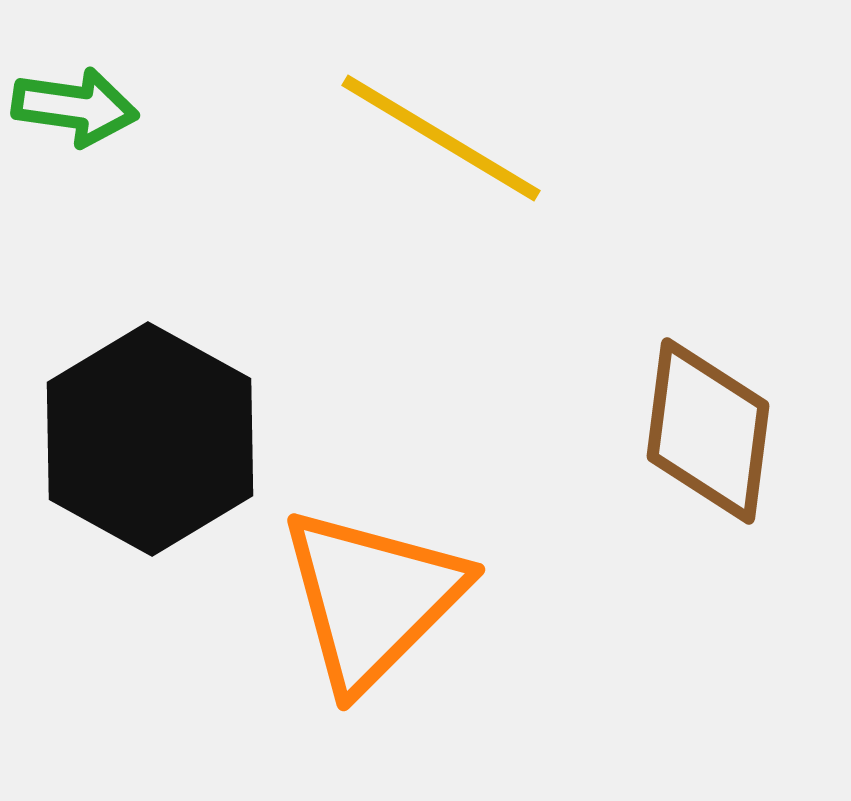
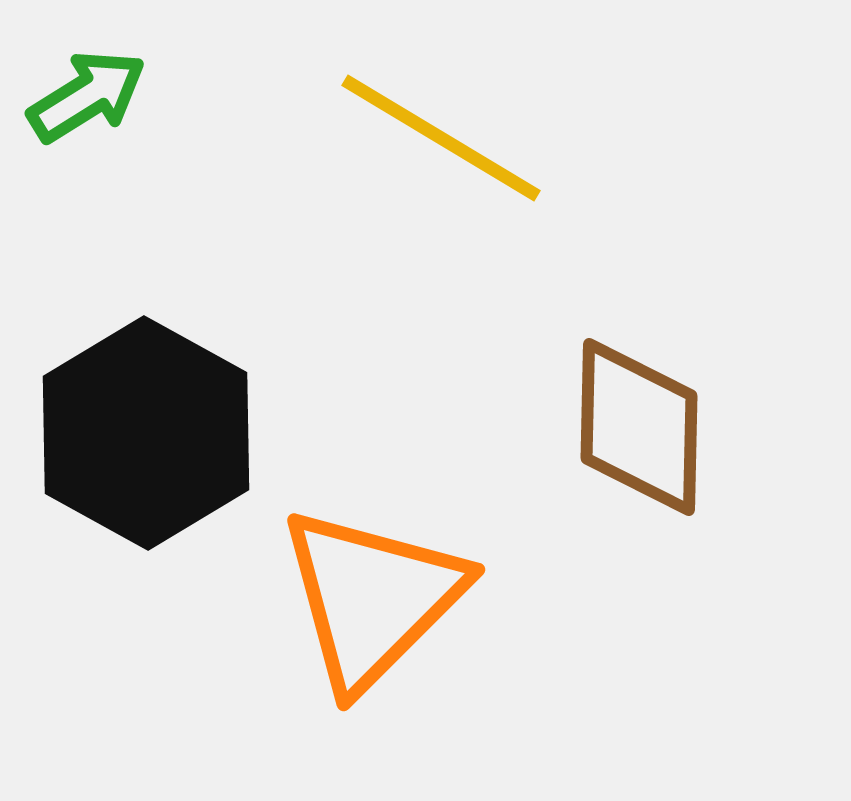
green arrow: moved 12 px right, 11 px up; rotated 40 degrees counterclockwise
brown diamond: moved 69 px left, 4 px up; rotated 6 degrees counterclockwise
black hexagon: moved 4 px left, 6 px up
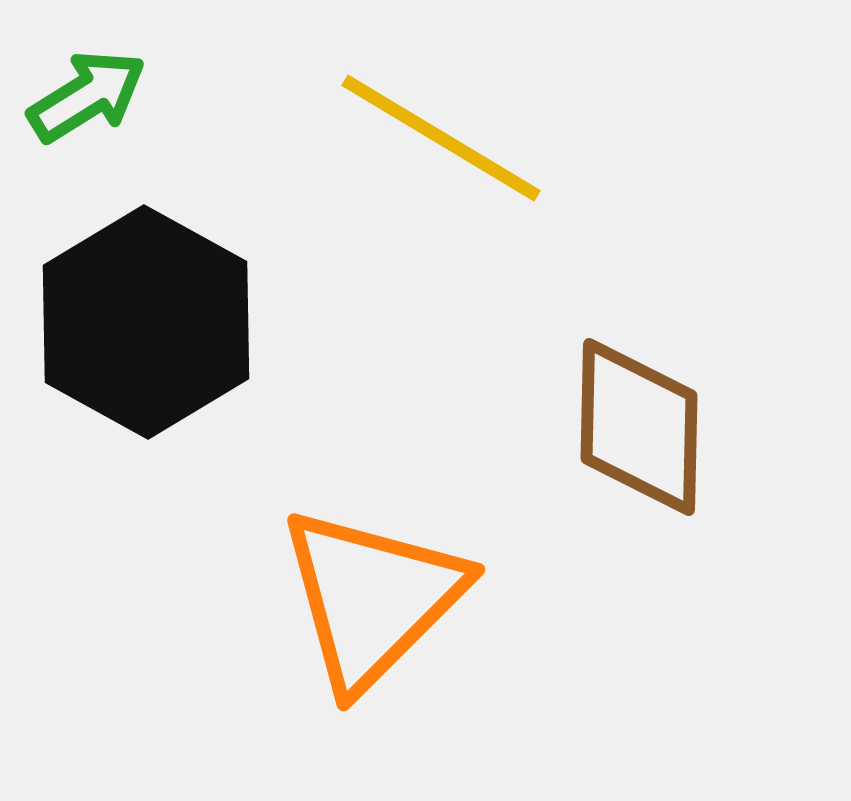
black hexagon: moved 111 px up
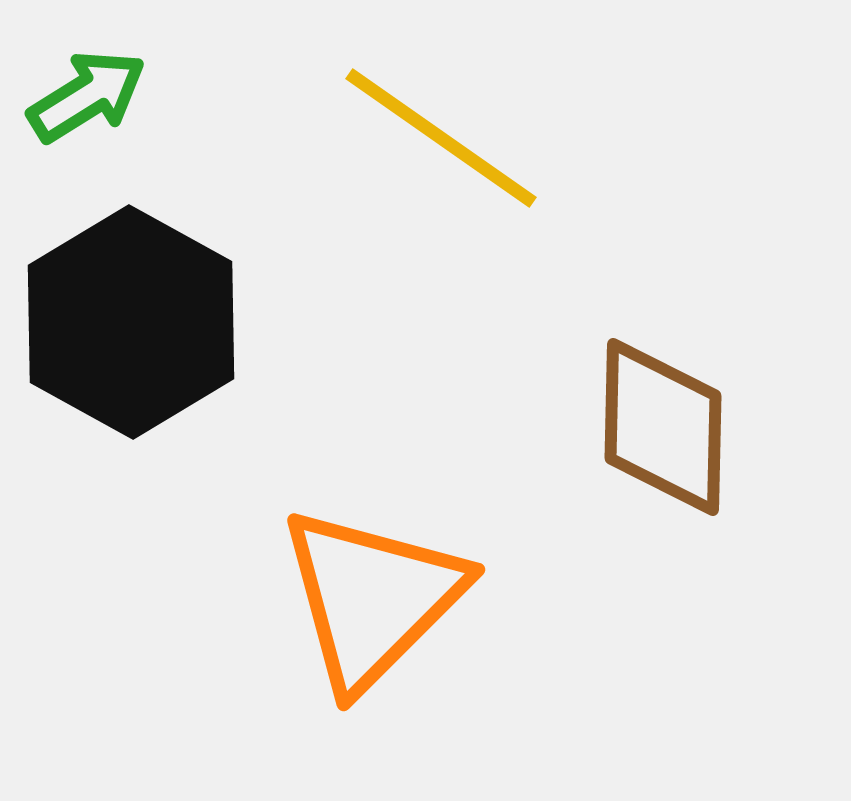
yellow line: rotated 4 degrees clockwise
black hexagon: moved 15 px left
brown diamond: moved 24 px right
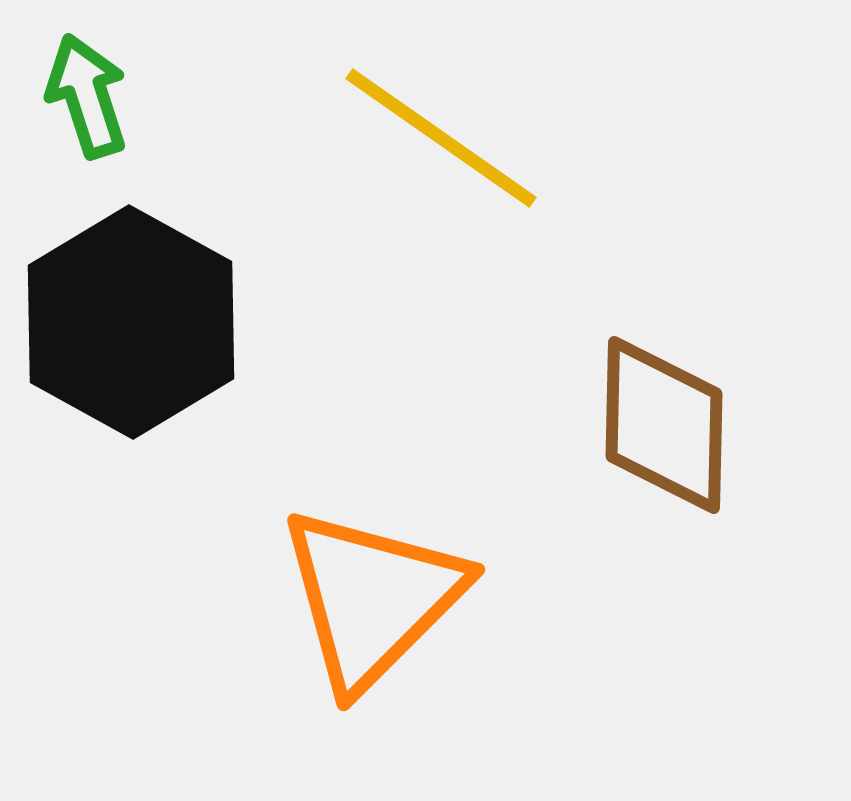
green arrow: rotated 76 degrees counterclockwise
brown diamond: moved 1 px right, 2 px up
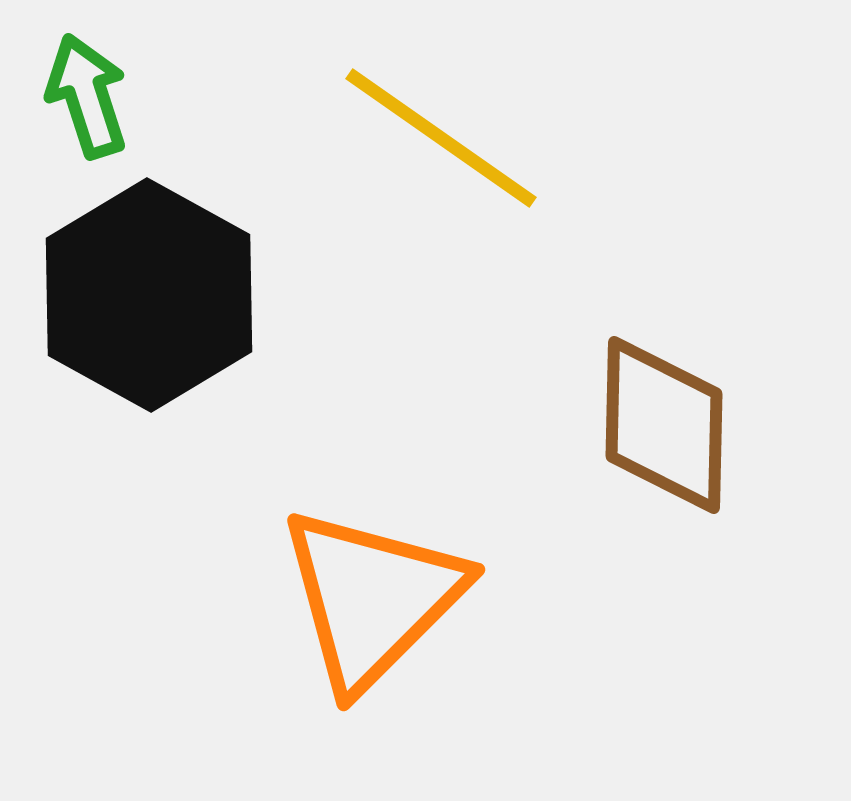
black hexagon: moved 18 px right, 27 px up
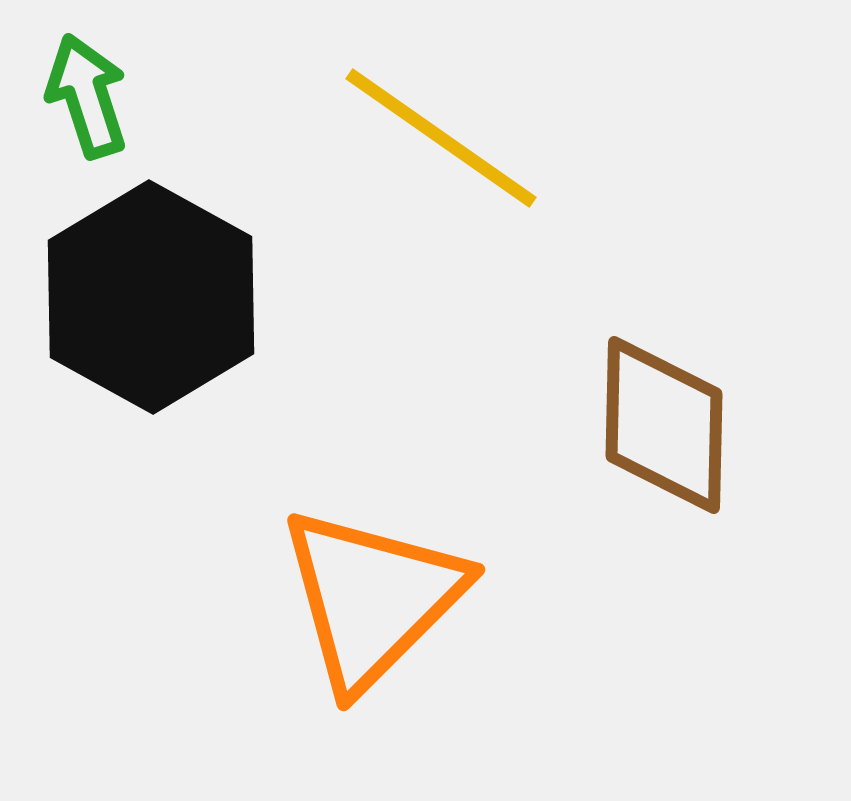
black hexagon: moved 2 px right, 2 px down
